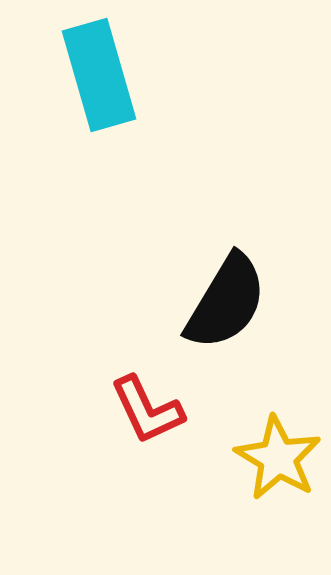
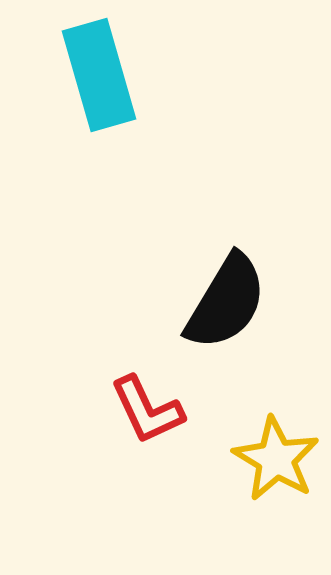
yellow star: moved 2 px left, 1 px down
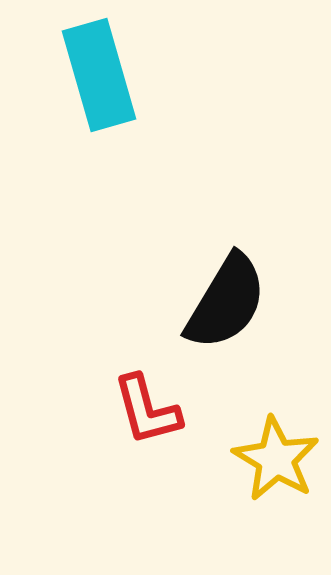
red L-shape: rotated 10 degrees clockwise
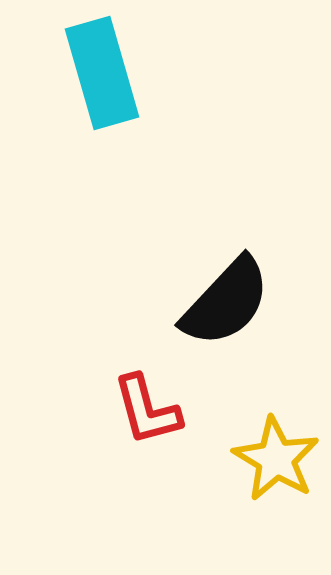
cyan rectangle: moved 3 px right, 2 px up
black semicircle: rotated 12 degrees clockwise
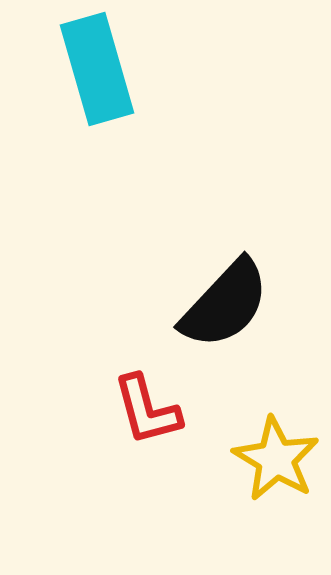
cyan rectangle: moved 5 px left, 4 px up
black semicircle: moved 1 px left, 2 px down
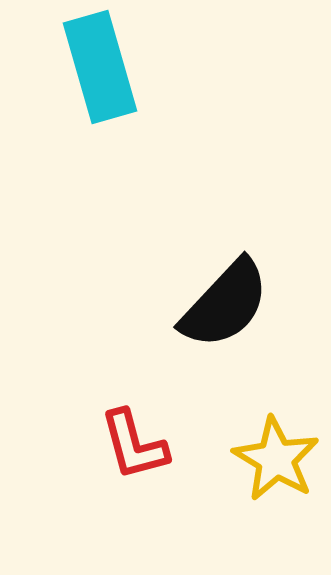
cyan rectangle: moved 3 px right, 2 px up
red L-shape: moved 13 px left, 35 px down
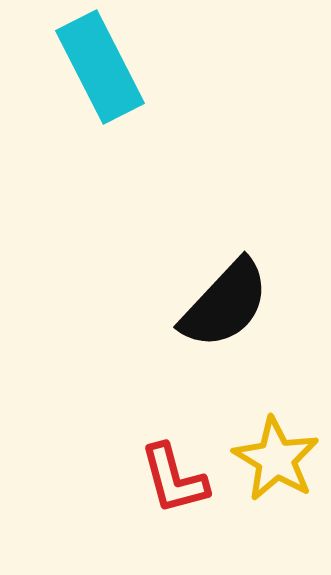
cyan rectangle: rotated 11 degrees counterclockwise
red L-shape: moved 40 px right, 34 px down
